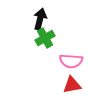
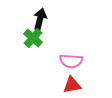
green cross: moved 12 px left; rotated 18 degrees counterclockwise
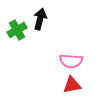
green cross: moved 16 px left, 8 px up; rotated 18 degrees clockwise
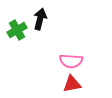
red triangle: moved 1 px up
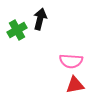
red triangle: moved 3 px right, 1 px down
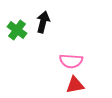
black arrow: moved 3 px right, 3 px down
green cross: rotated 24 degrees counterclockwise
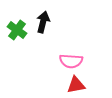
red triangle: moved 1 px right
